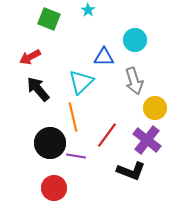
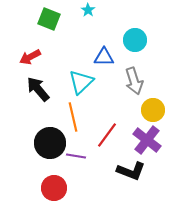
yellow circle: moved 2 px left, 2 px down
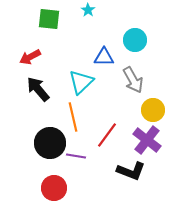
green square: rotated 15 degrees counterclockwise
gray arrow: moved 1 px left, 1 px up; rotated 12 degrees counterclockwise
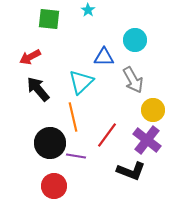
red circle: moved 2 px up
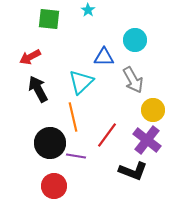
black arrow: rotated 12 degrees clockwise
black L-shape: moved 2 px right
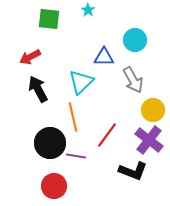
purple cross: moved 2 px right
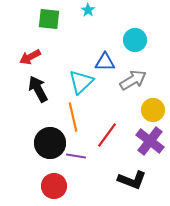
blue triangle: moved 1 px right, 5 px down
gray arrow: rotated 92 degrees counterclockwise
purple cross: moved 1 px right, 1 px down
black L-shape: moved 1 px left, 9 px down
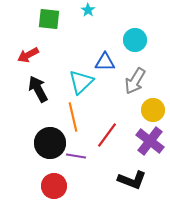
red arrow: moved 2 px left, 2 px up
gray arrow: moved 2 px right, 1 px down; rotated 152 degrees clockwise
